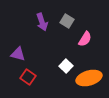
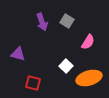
pink semicircle: moved 3 px right, 3 px down
red square: moved 5 px right, 6 px down; rotated 21 degrees counterclockwise
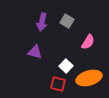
purple arrow: rotated 30 degrees clockwise
purple triangle: moved 17 px right, 2 px up
red square: moved 25 px right, 1 px down
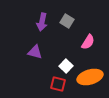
orange ellipse: moved 1 px right, 1 px up
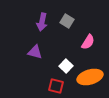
red square: moved 2 px left, 2 px down
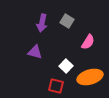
purple arrow: moved 1 px down
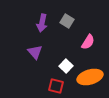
purple triangle: rotated 35 degrees clockwise
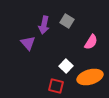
purple arrow: moved 2 px right, 2 px down
pink semicircle: moved 3 px right
purple triangle: moved 7 px left, 9 px up
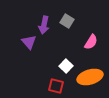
purple triangle: moved 1 px right, 1 px up
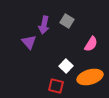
pink semicircle: moved 2 px down
